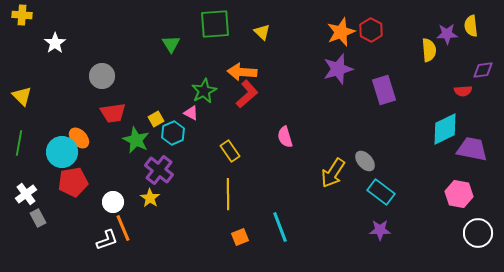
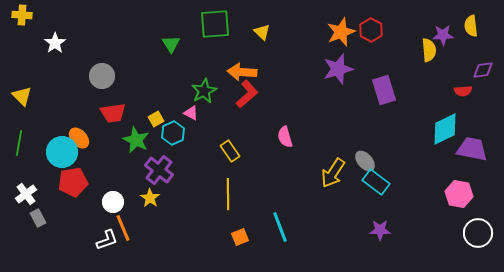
purple star at (447, 34): moved 4 px left, 1 px down
cyan rectangle at (381, 192): moved 5 px left, 10 px up
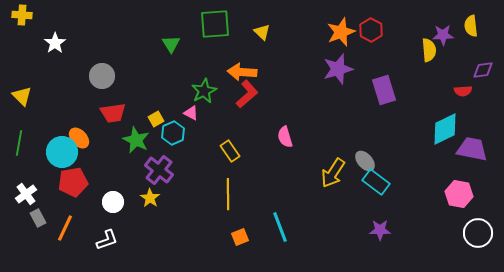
orange line at (123, 228): moved 58 px left; rotated 48 degrees clockwise
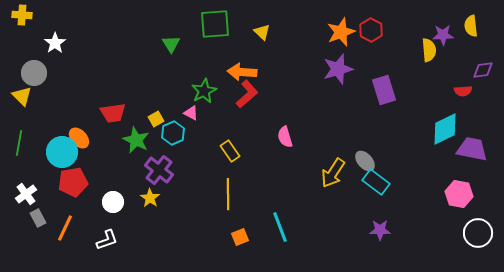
gray circle at (102, 76): moved 68 px left, 3 px up
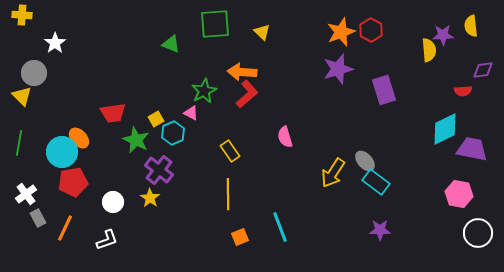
green triangle at (171, 44): rotated 36 degrees counterclockwise
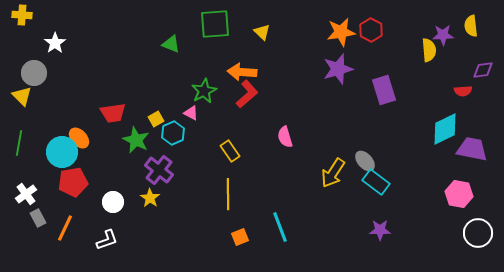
orange star at (341, 32): rotated 12 degrees clockwise
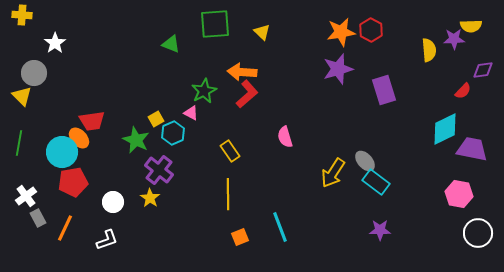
yellow semicircle at (471, 26): rotated 85 degrees counterclockwise
purple star at (443, 35): moved 11 px right, 4 px down
red semicircle at (463, 91): rotated 42 degrees counterclockwise
red trapezoid at (113, 113): moved 21 px left, 8 px down
white cross at (26, 194): moved 2 px down
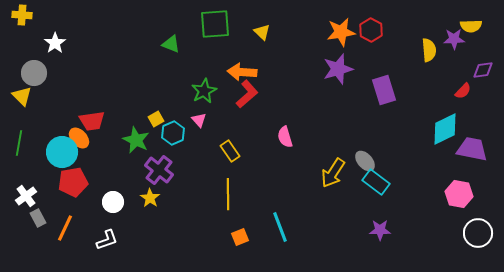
pink triangle at (191, 113): moved 8 px right, 7 px down; rotated 21 degrees clockwise
